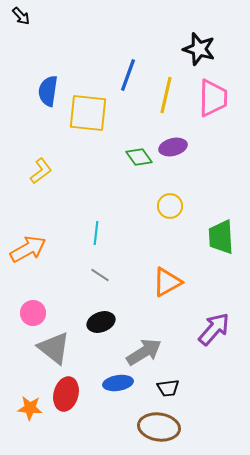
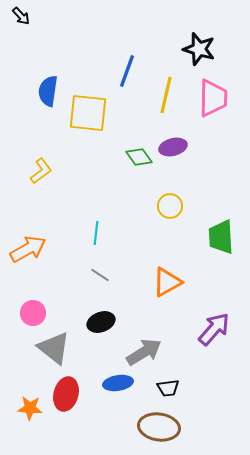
blue line: moved 1 px left, 4 px up
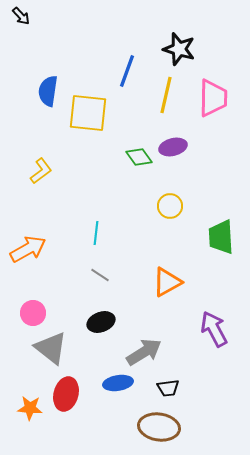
black star: moved 20 px left
purple arrow: rotated 69 degrees counterclockwise
gray triangle: moved 3 px left
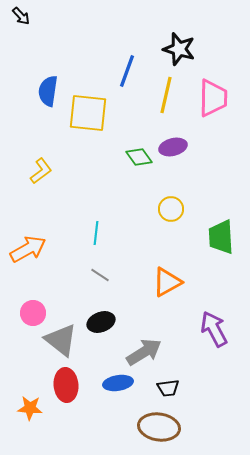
yellow circle: moved 1 px right, 3 px down
gray triangle: moved 10 px right, 8 px up
red ellipse: moved 9 px up; rotated 20 degrees counterclockwise
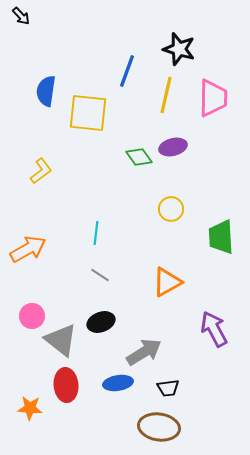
blue semicircle: moved 2 px left
pink circle: moved 1 px left, 3 px down
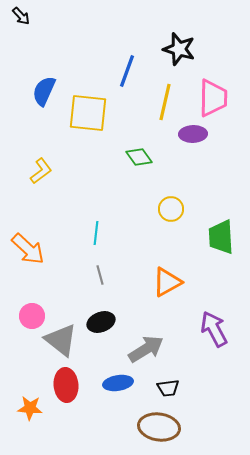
blue semicircle: moved 2 px left; rotated 16 degrees clockwise
yellow line: moved 1 px left, 7 px down
purple ellipse: moved 20 px right, 13 px up; rotated 12 degrees clockwise
orange arrow: rotated 72 degrees clockwise
gray line: rotated 42 degrees clockwise
gray arrow: moved 2 px right, 3 px up
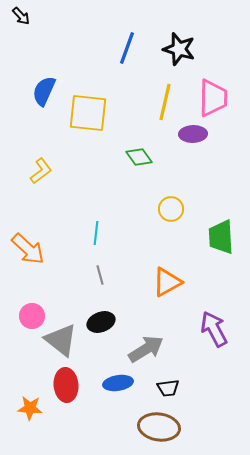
blue line: moved 23 px up
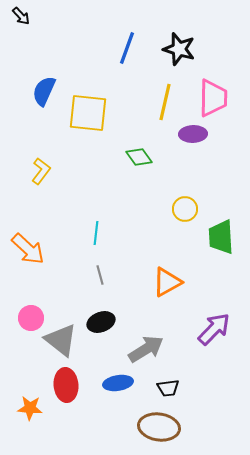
yellow L-shape: rotated 16 degrees counterclockwise
yellow circle: moved 14 px right
pink circle: moved 1 px left, 2 px down
purple arrow: rotated 72 degrees clockwise
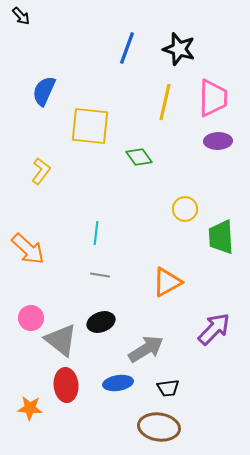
yellow square: moved 2 px right, 13 px down
purple ellipse: moved 25 px right, 7 px down
gray line: rotated 66 degrees counterclockwise
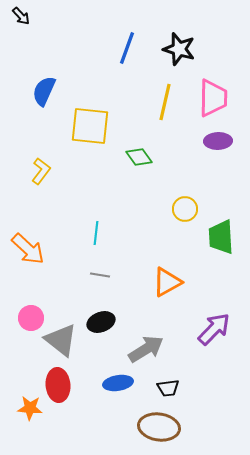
red ellipse: moved 8 px left
